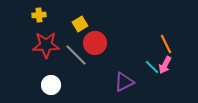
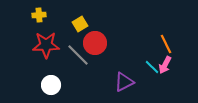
gray line: moved 2 px right
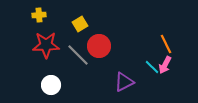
red circle: moved 4 px right, 3 px down
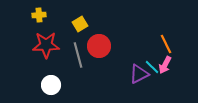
gray line: rotated 30 degrees clockwise
purple triangle: moved 15 px right, 8 px up
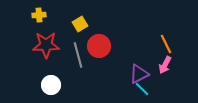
cyan line: moved 10 px left, 22 px down
